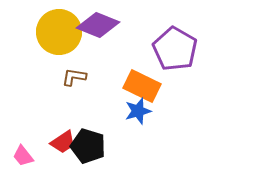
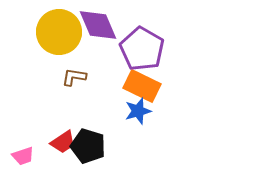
purple diamond: rotated 45 degrees clockwise
purple pentagon: moved 33 px left
pink trapezoid: rotated 70 degrees counterclockwise
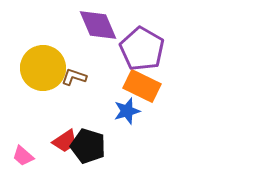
yellow circle: moved 16 px left, 36 px down
brown L-shape: rotated 10 degrees clockwise
blue star: moved 11 px left
red trapezoid: moved 2 px right, 1 px up
pink trapezoid: rotated 60 degrees clockwise
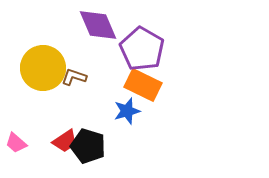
orange rectangle: moved 1 px right, 1 px up
pink trapezoid: moved 7 px left, 13 px up
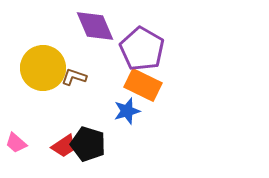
purple diamond: moved 3 px left, 1 px down
red trapezoid: moved 1 px left, 5 px down
black pentagon: moved 2 px up
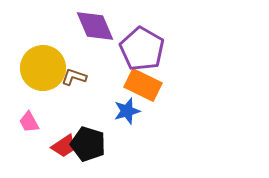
pink trapezoid: moved 13 px right, 21 px up; rotated 20 degrees clockwise
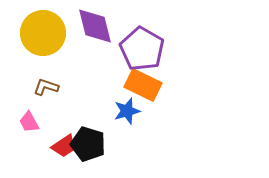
purple diamond: rotated 9 degrees clockwise
yellow circle: moved 35 px up
brown L-shape: moved 28 px left, 10 px down
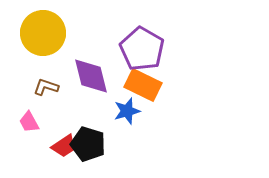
purple diamond: moved 4 px left, 50 px down
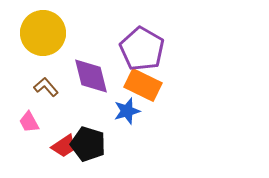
brown L-shape: rotated 30 degrees clockwise
